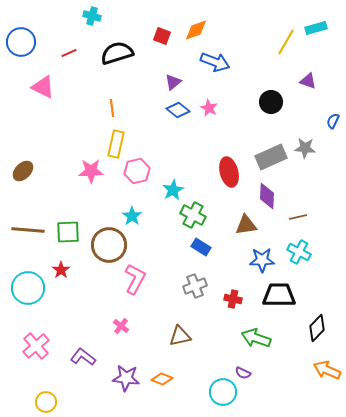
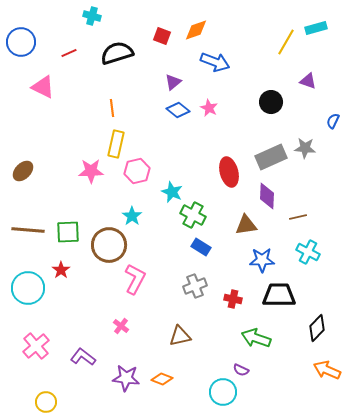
cyan star at (173, 190): moved 1 px left, 2 px down; rotated 20 degrees counterclockwise
cyan cross at (299, 252): moved 9 px right
purple semicircle at (243, 373): moved 2 px left, 3 px up
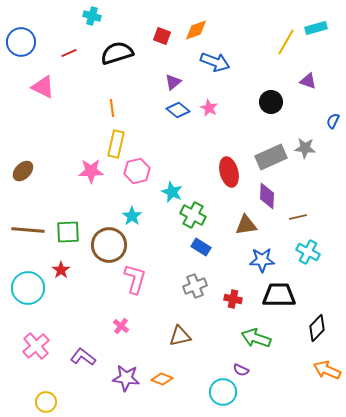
pink L-shape at (135, 279): rotated 12 degrees counterclockwise
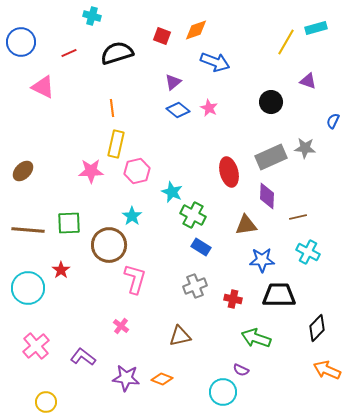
green square at (68, 232): moved 1 px right, 9 px up
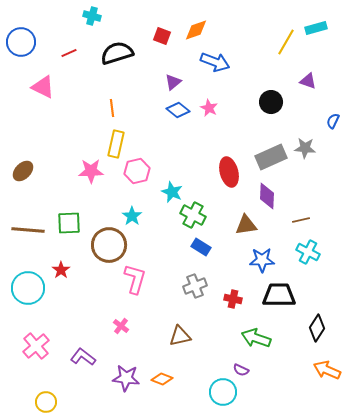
brown line at (298, 217): moved 3 px right, 3 px down
black diamond at (317, 328): rotated 12 degrees counterclockwise
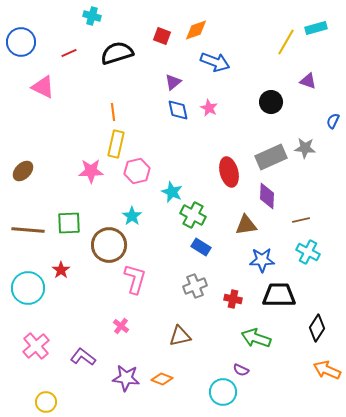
orange line at (112, 108): moved 1 px right, 4 px down
blue diamond at (178, 110): rotated 40 degrees clockwise
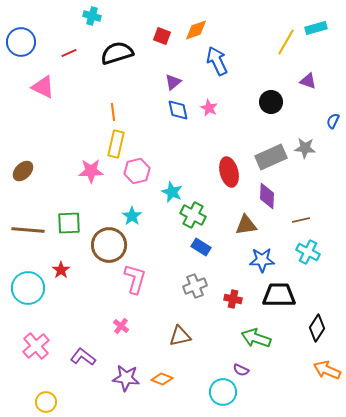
blue arrow at (215, 62): moved 2 px right, 1 px up; rotated 136 degrees counterclockwise
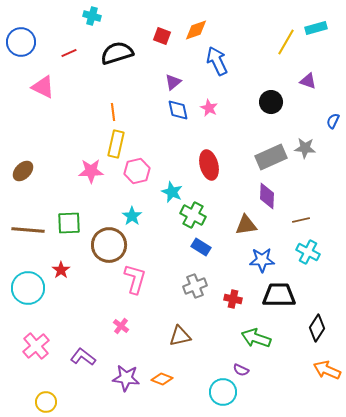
red ellipse at (229, 172): moved 20 px left, 7 px up
